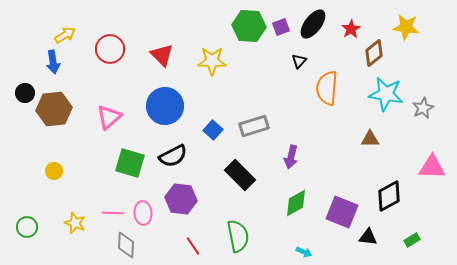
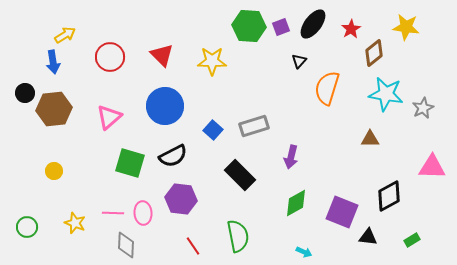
red circle at (110, 49): moved 8 px down
orange semicircle at (327, 88): rotated 12 degrees clockwise
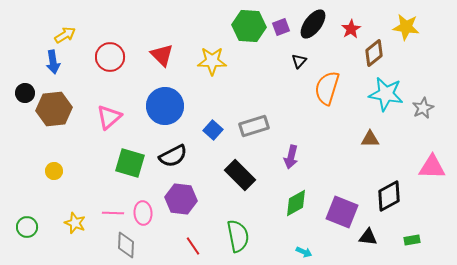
green rectangle at (412, 240): rotated 21 degrees clockwise
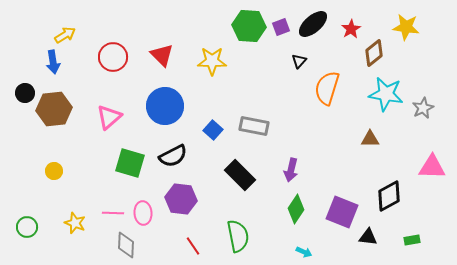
black ellipse at (313, 24): rotated 12 degrees clockwise
red circle at (110, 57): moved 3 px right
gray rectangle at (254, 126): rotated 28 degrees clockwise
purple arrow at (291, 157): moved 13 px down
green diamond at (296, 203): moved 6 px down; rotated 28 degrees counterclockwise
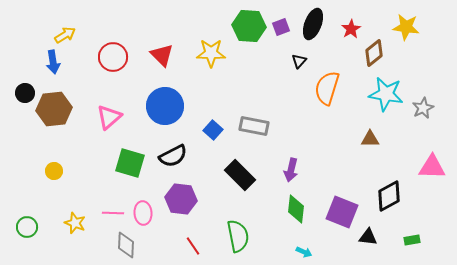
black ellipse at (313, 24): rotated 28 degrees counterclockwise
yellow star at (212, 61): moved 1 px left, 8 px up
green diamond at (296, 209): rotated 28 degrees counterclockwise
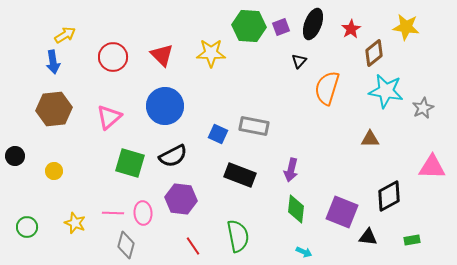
black circle at (25, 93): moved 10 px left, 63 px down
cyan star at (386, 94): moved 3 px up
blue square at (213, 130): moved 5 px right, 4 px down; rotated 18 degrees counterclockwise
black rectangle at (240, 175): rotated 24 degrees counterclockwise
gray diamond at (126, 245): rotated 12 degrees clockwise
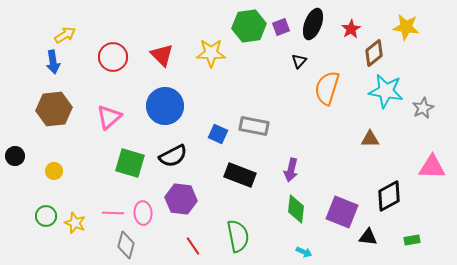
green hexagon at (249, 26): rotated 12 degrees counterclockwise
green circle at (27, 227): moved 19 px right, 11 px up
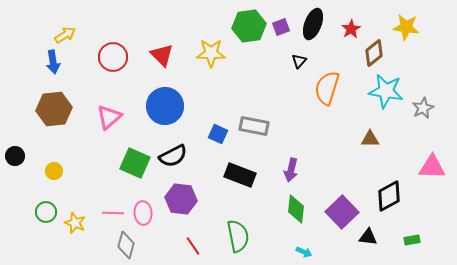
green square at (130, 163): moved 5 px right; rotated 8 degrees clockwise
purple square at (342, 212): rotated 24 degrees clockwise
green circle at (46, 216): moved 4 px up
